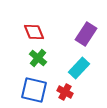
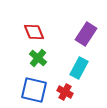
cyan rectangle: rotated 15 degrees counterclockwise
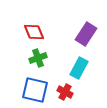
green cross: rotated 30 degrees clockwise
blue square: moved 1 px right
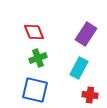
red cross: moved 25 px right, 3 px down; rotated 21 degrees counterclockwise
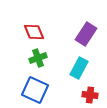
blue square: rotated 12 degrees clockwise
